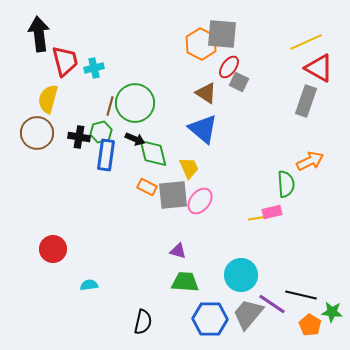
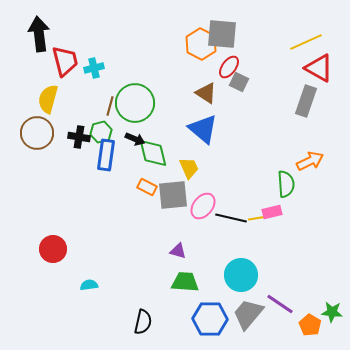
pink ellipse at (200, 201): moved 3 px right, 5 px down
black line at (301, 295): moved 70 px left, 77 px up
purple line at (272, 304): moved 8 px right
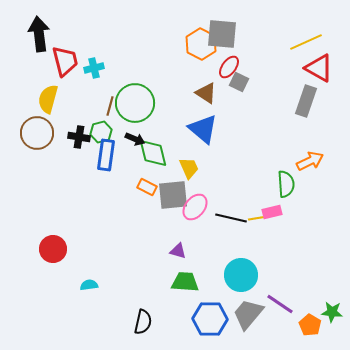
pink ellipse at (203, 206): moved 8 px left, 1 px down
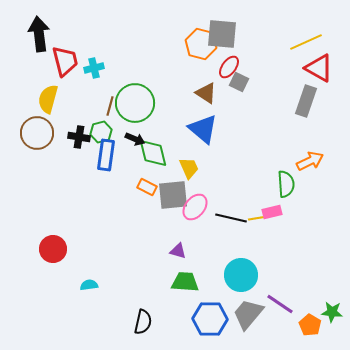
orange hexagon at (201, 44): rotated 12 degrees counterclockwise
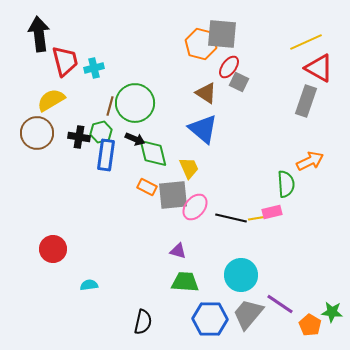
yellow semicircle at (48, 99): moved 3 px right, 1 px down; rotated 44 degrees clockwise
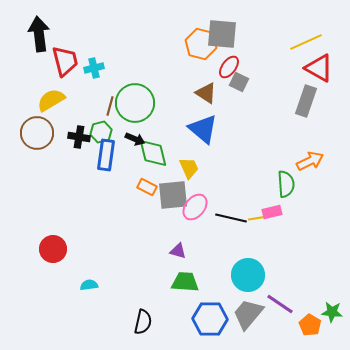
cyan circle at (241, 275): moved 7 px right
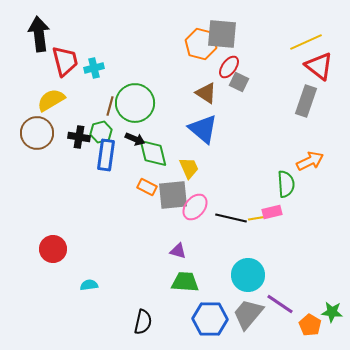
red triangle at (319, 68): moved 2 px up; rotated 8 degrees clockwise
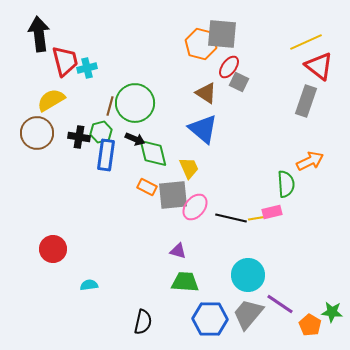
cyan cross at (94, 68): moved 7 px left
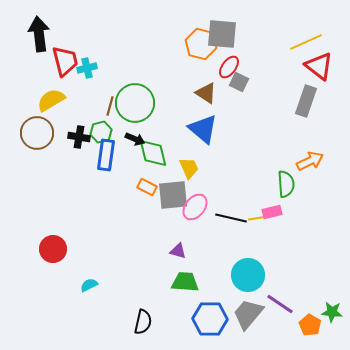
cyan semicircle at (89, 285): rotated 18 degrees counterclockwise
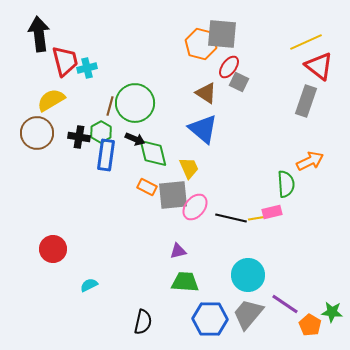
green hexagon at (101, 132): rotated 15 degrees counterclockwise
purple triangle at (178, 251): rotated 30 degrees counterclockwise
purple line at (280, 304): moved 5 px right
